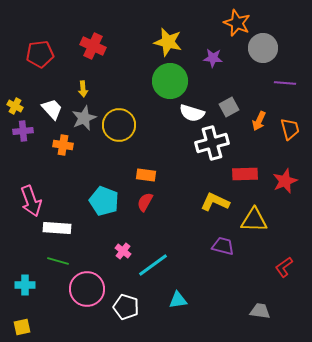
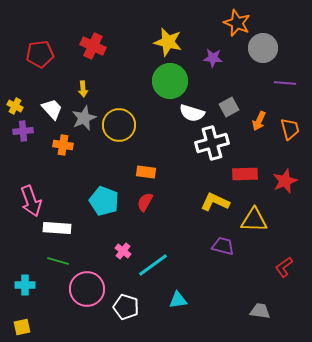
orange rectangle: moved 3 px up
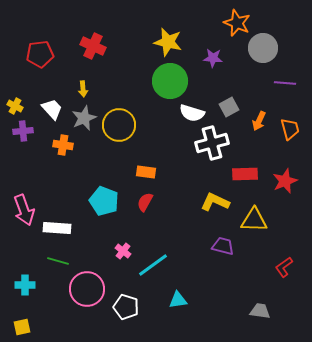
pink arrow: moved 7 px left, 9 px down
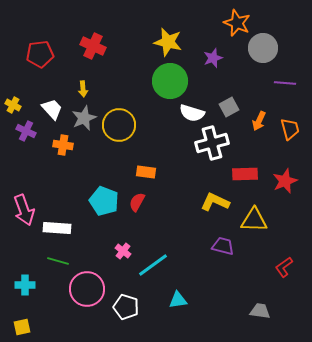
purple star: rotated 24 degrees counterclockwise
yellow cross: moved 2 px left, 1 px up
purple cross: moved 3 px right; rotated 30 degrees clockwise
red semicircle: moved 8 px left
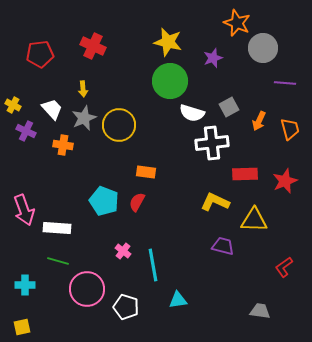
white cross: rotated 8 degrees clockwise
cyan line: rotated 64 degrees counterclockwise
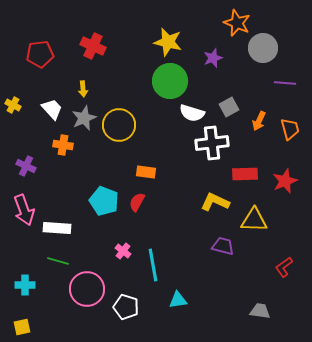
purple cross: moved 35 px down
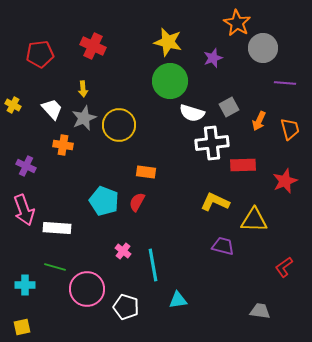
orange star: rotated 8 degrees clockwise
red rectangle: moved 2 px left, 9 px up
green line: moved 3 px left, 6 px down
